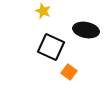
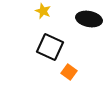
black ellipse: moved 3 px right, 11 px up
black square: moved 1 px left
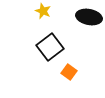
black ellipse: moved 2 px up
black square: rotated 28 degrees clockwise
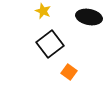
black square: moved 3 px up
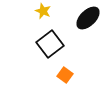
black ellipse: moved 1 px left, 1 px down; rotated 55 degrees counterclockwise
orange square: moved 4 px left, 3 px down
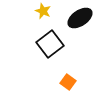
black ellipse: moved 8 px left; rotated 10 degrees clockwise
orange square: moved 3 px right, 7 px down
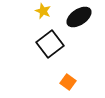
black ellipse: moved 1 px left, 1 px up
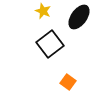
black ellipse: rotated 20 degrees counterclockwise
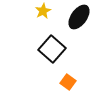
yellow star: rotated 21 degrees clockwise
black square: moved 2 px right, 5 px down; rotated 12 degrees counterclockwise
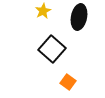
black ellipse: rotated 25 degrees counterclockwise
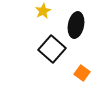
black ellipse: moved 3 px left, 8 px down
orange square: moved 14 px right, 9 px up
